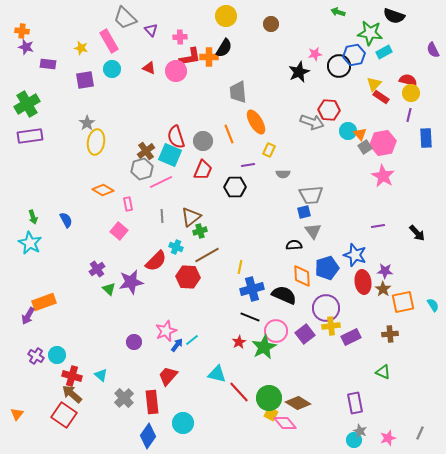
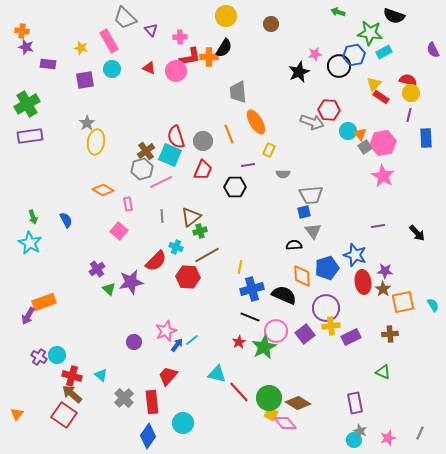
purple cross at (36, 356): moved 3 px right, 1 px down
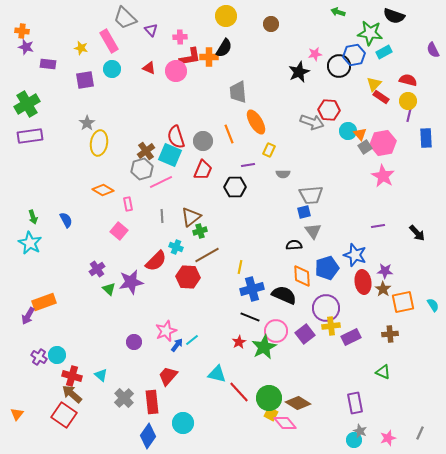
yellow circle at (411, 93): moved 3 px left, 8 px down
yellow ellipse at (96, 142): moved 3 px right, 1 px down
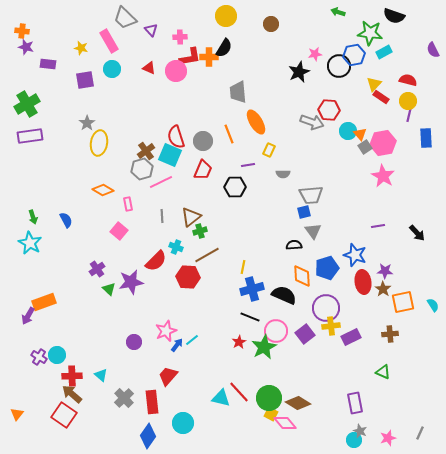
yellow line at (240, 267): moved 3 px right
cyan triangle at (217, 374): moved 4 px right, 24 px down
red cross at (72, 376): rotated 18 degrees counterclockwise
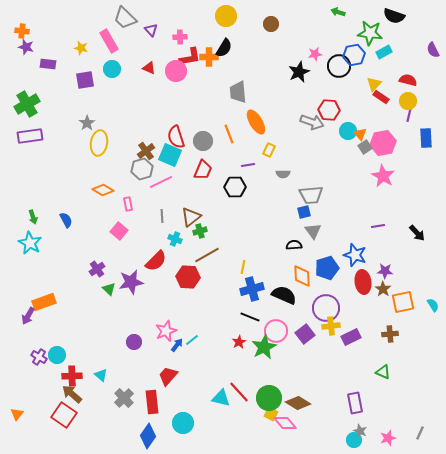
cyan cross at (176, 247): moved 1 px left, 8 px up
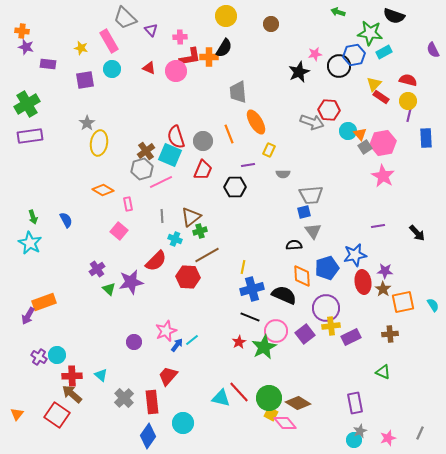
blue star at (355, 255): rotated 30 degrees counterclockwise
red square at (64, 415): moved 7 px left
gray star at (360, 431): rotated 24 degrees clockwise
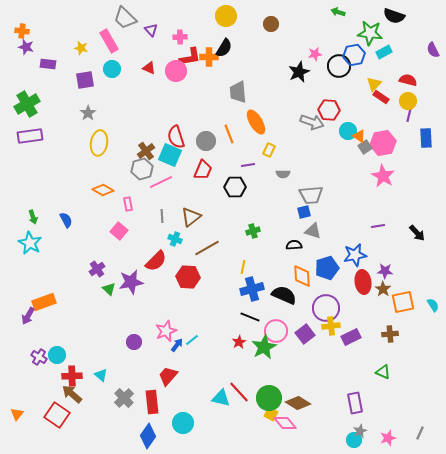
gray star at (87, 123): moved 1 px right, 10 px up
orange triangle at (360, 134): moved 1 px left, 2 px down; rotated 16 degrees counterclockwise
gray circle at (203, 141): moved 3 px right
green cross at (200, 231): moved 53 px right
gray triangle at (313, 231): rotated 36 degrees counterclockwise
brown line at (207, 255): moved 7 px up
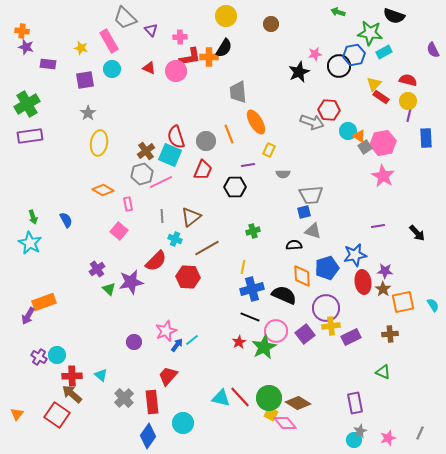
gray hexagon at (142, 169): moved 5 px down
red line at (239, 392): moved 1 px right, 5 px down
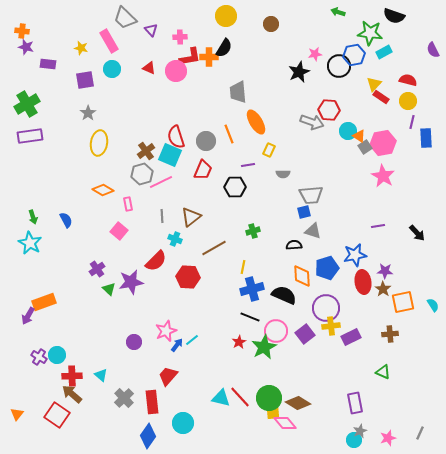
purple line at (409, 115): moved 3 px right, 7 px down
brown line at (207, 248): moved 7 px right
yellow square at (271, 414): moved 2 px right, 1 px up; rotated 32 degrees counterclockwise
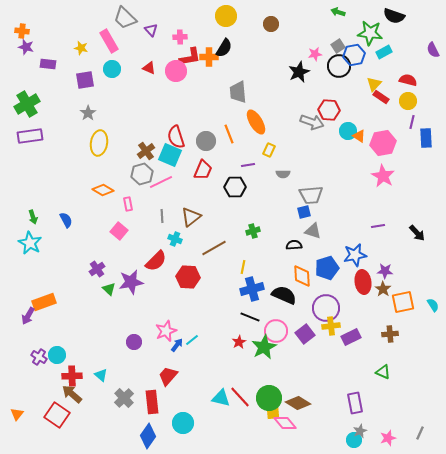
gray square at (365, 147): moved 27 px left, 101 px up
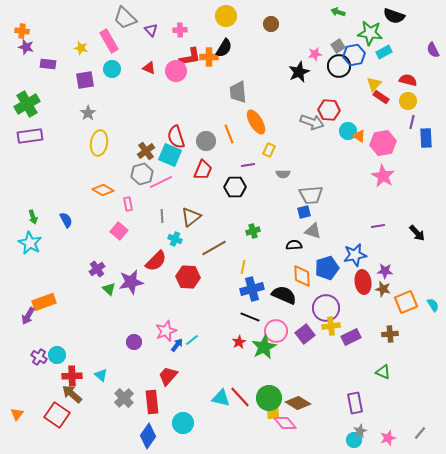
pink cross at (180, 37): moved 7 px up
brown star at (383, 289): rotated 21 degrees counterclockwise
orange square at (403, 302): moved 3 px right; rotated 10 degrees counterclockwise
gray line at (420, 433): rotated 16 degrees clockwise
